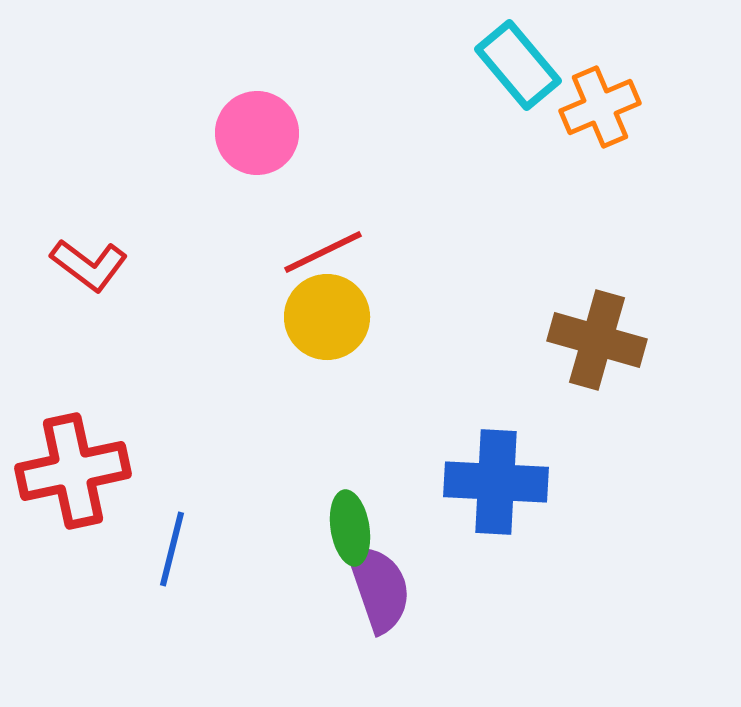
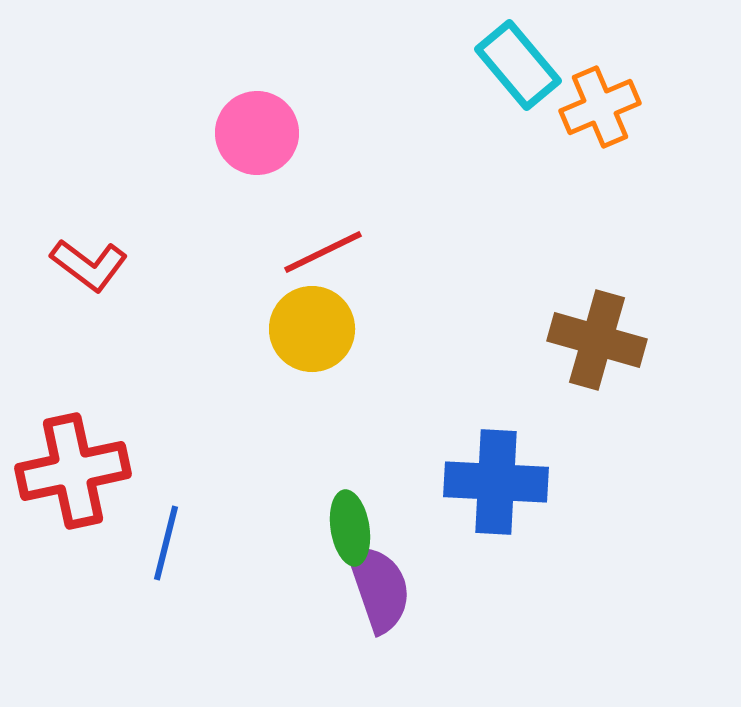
yellow circle: moved 15 px left, 12 px down
blue line: moved 6 px left, 6 px up
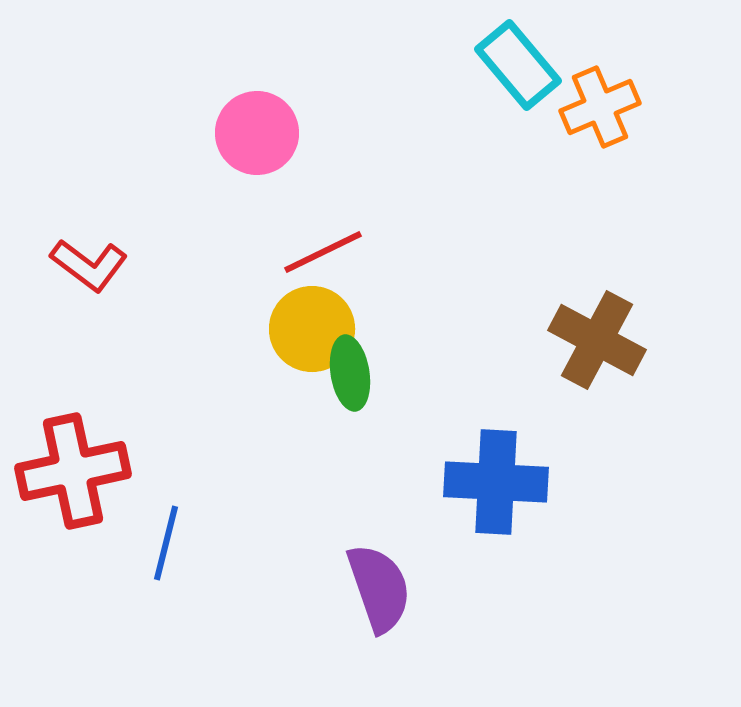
brown cross: rotated 12 degrees clockwise
green ellipse: moved 155 px up
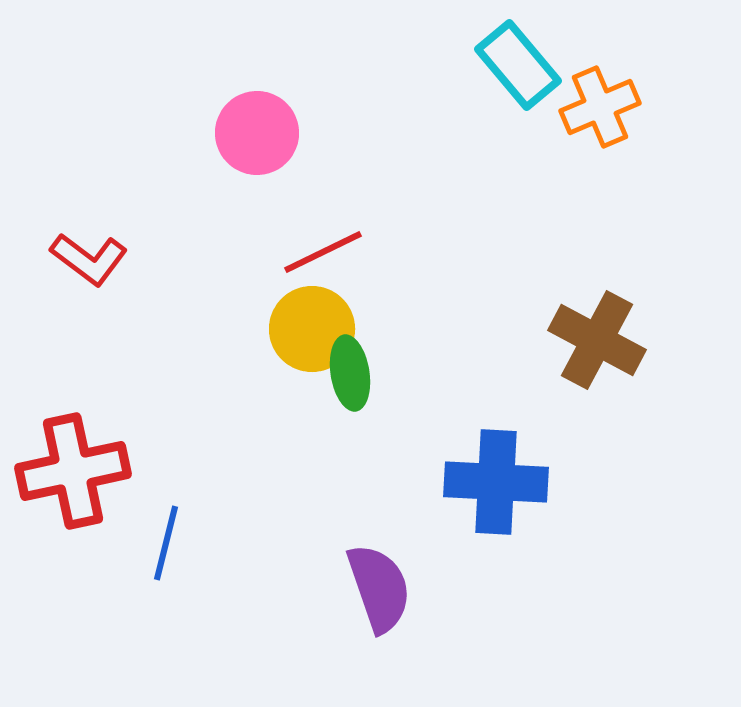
red L-shape: moved 6 px up
